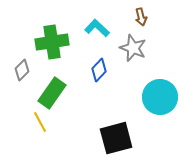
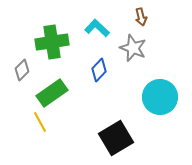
green rectangle: rotated 20 degrees clockwise
black square: rotated 16 degrees counterclockwise
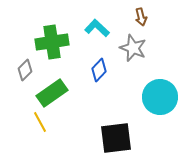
gray diamond: moved 3 px right
black square: rotated 24 degrees clockwise
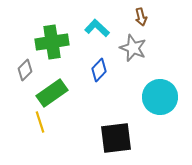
yellow line: rotated 10 degrees clockwise
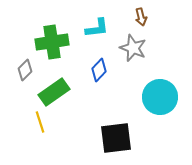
cyan L-shape: rotated 130 degrees clockwise
green rectangle: moved 2 px right, 1 px up
